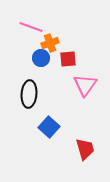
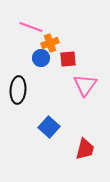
black ellipse: moved 11 px left, 4 px up
red trapezoid: rotated 30 degrees clockwise
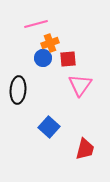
pink line: moved 5 px right, 3 px up; rotated 35 degrees counterclockwise
blue circle: moved 2 px right
pink triangle: moved 5 px left
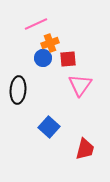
pink line: rotated 10 degrees counterclockwise
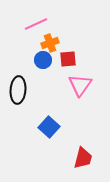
blue circle: moved 2 px down
red trapezoid: moved 2 px left, 9 px down
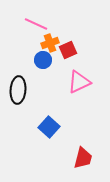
pink line: rotated 50 degrees clockwise
red square: moved 9 px up; rotated 18 degrees counterclockwise
pink triangle: moved 1 px left, 3 px up; rotated 30 degrees clockwise
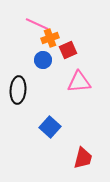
pink line: moved 1 px right
orange cross: moved 5 px up
pink triangle: rotated 20 degrees clockwise
blue square: moved 1 px right
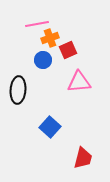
pink line: rotated 35 degrees counterclockwise
